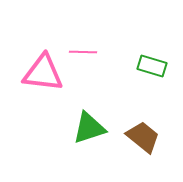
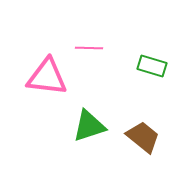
pink line: moved 6 px right, 4 px up
pink triangle: moved 4 px right, 4 px down
green triangle: moved 2 px up
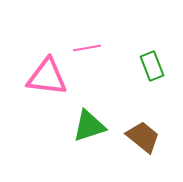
pink line: moved 2 px left; rotated 12 degrees counterclockwise
green rectangle: rotated 52 degrees clockwise
